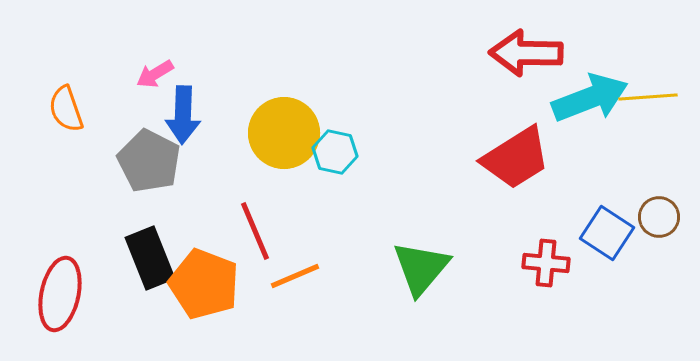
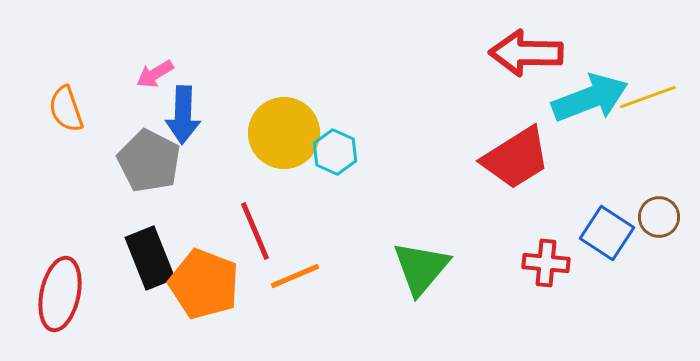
yellow line: rotated 16 degrees counterclockwise
cyan hexagon: rotated 12 degrees clockwise
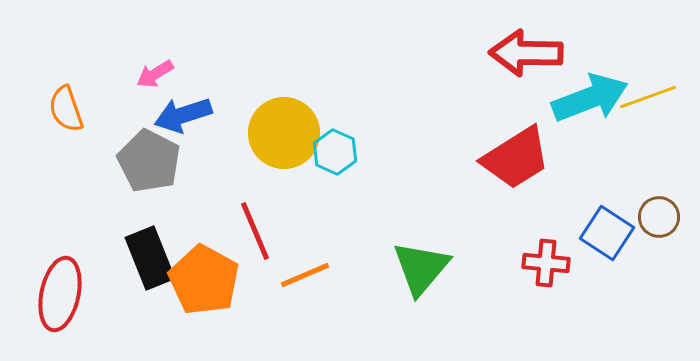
blue arrow: rotated 70 degrees clockwise
orange line: moved 10 px right, 1 px up
orange pentagon: moved 4 px up; rotated 8 degrees clockwise
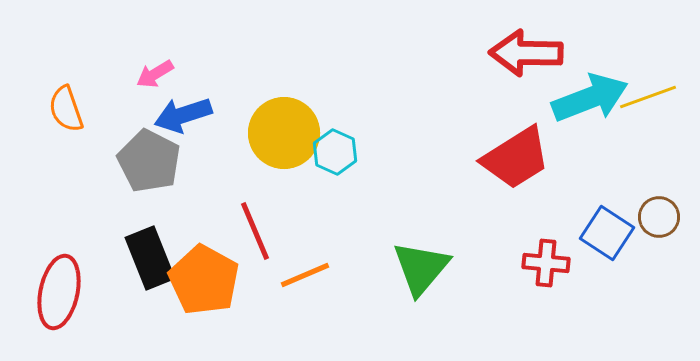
red ellipse: moved 1 px left, 2 px up
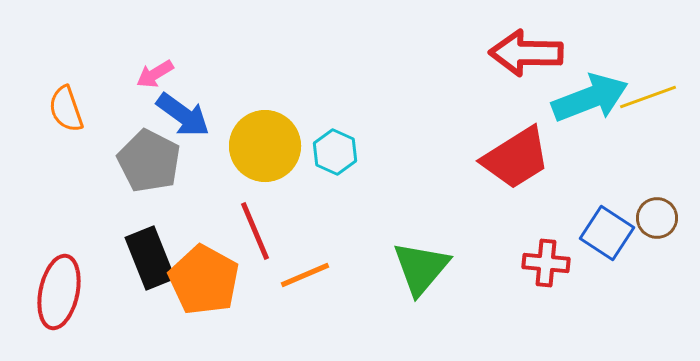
blue arrow: rotated 126 degrees counterclockwise
yellow circle: moved 19 px left, 13 px down
brown circle: moved 2 px left, 1 px down
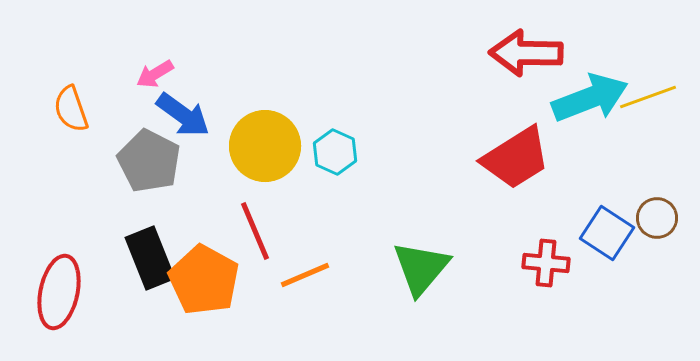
orange semicircle: moved 5 px right
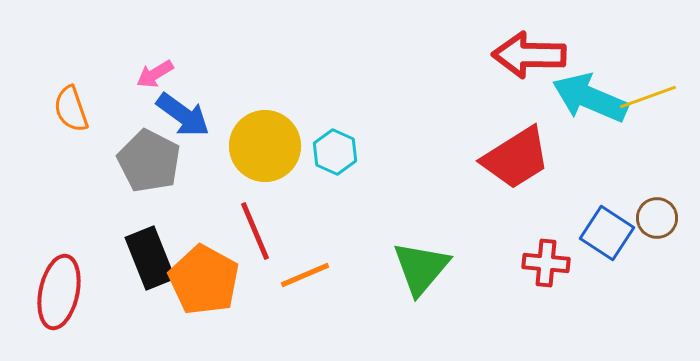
red arrow: moved 3 px right, 2 px down
cyan arrow: rotated 136 degrees counterclockwise
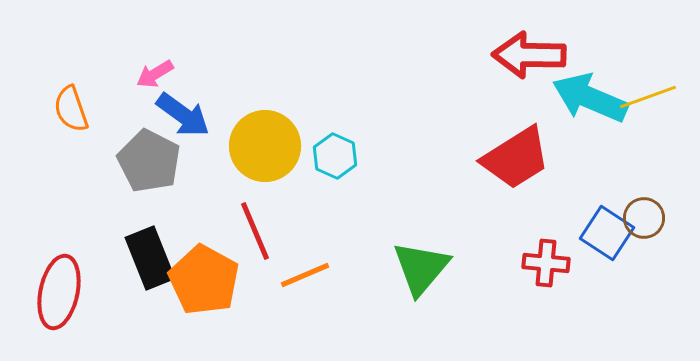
cyan hexagon: moved 4 px down
brown circle: moved 13 px left
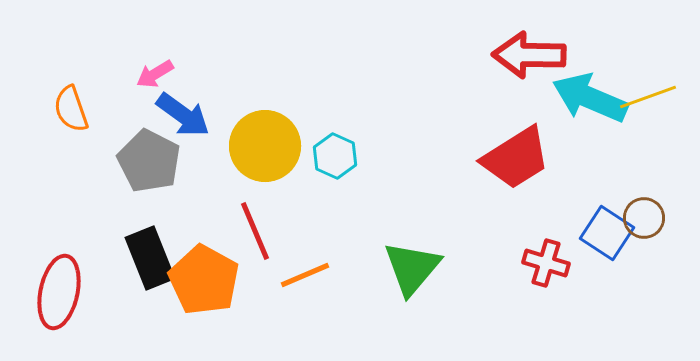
red cross: rotated 12 degrees clockwise
green triangle: moved 9 px left
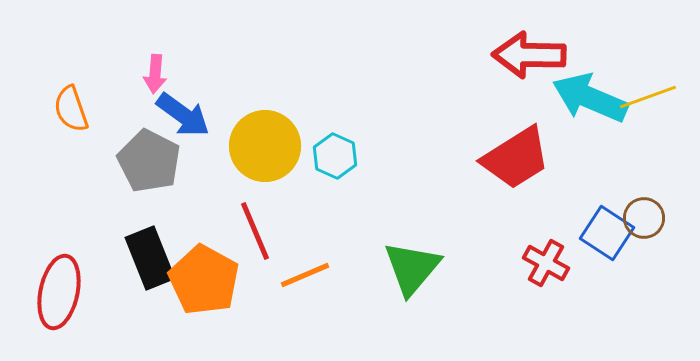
pink arrow: rotated 54 degrees counterclockwise
red cross: rotated 12 degrees clockwise
